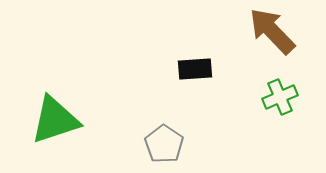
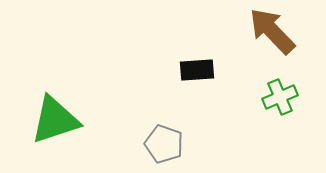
black rectangle: moved 2 px right, 1 px down
gray pentagon: rotated 15 degrees counterclockwise
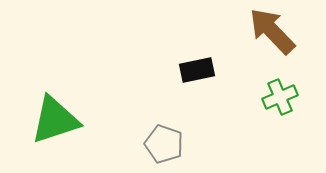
black rectangle: rotated 8 degrees counterclockwise
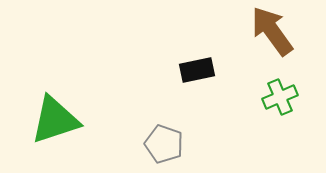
brown arrow: rotated 8 degrees clockwise
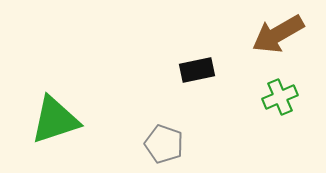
brown arrow: moved 6 px right, 3 px down; rotated 84 degrees counterclockwise
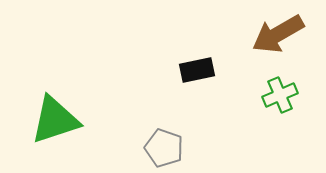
green cross: moved 2 px up
gray pentagon: moved 4 px down
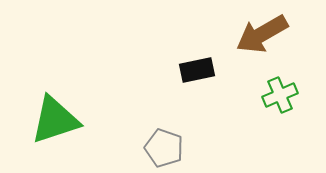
brown arrow: moved 16 px left
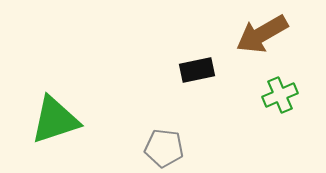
gray pentagon: rotated 12 degrees counterclockwise
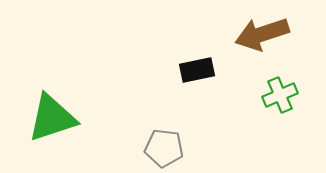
brown arrow: rotated 12 degrees clockwise
green triangle: moved 3 px left, 2 px up
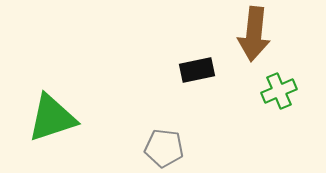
brown arrow: moved 8 px left; rotated 66 degrees counterclockwise
green cross: moved 1 px left, 4 px up
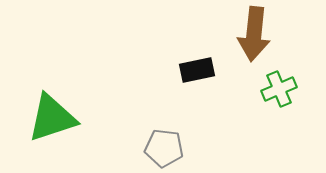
green cross: moved 2 px up
